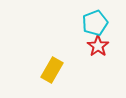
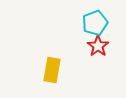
yellow rectangle: rotated 20 degrees counterclockwise
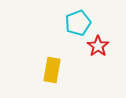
cyan pentagon: moved 17 px left
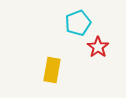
red star: moved 1 px down
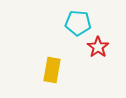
cyan pentagon: rotated 25 degrees clockwise
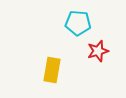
red star: moved 4 px down; rotated 20 degrees clockwise
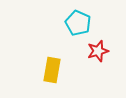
cyan pentagon: rotated 20 degrees clockwise
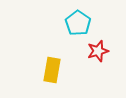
cyan pentagon: rotated 10 degrees clockwise
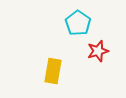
yellow rectangle: moved 1 px right, 1 px down
